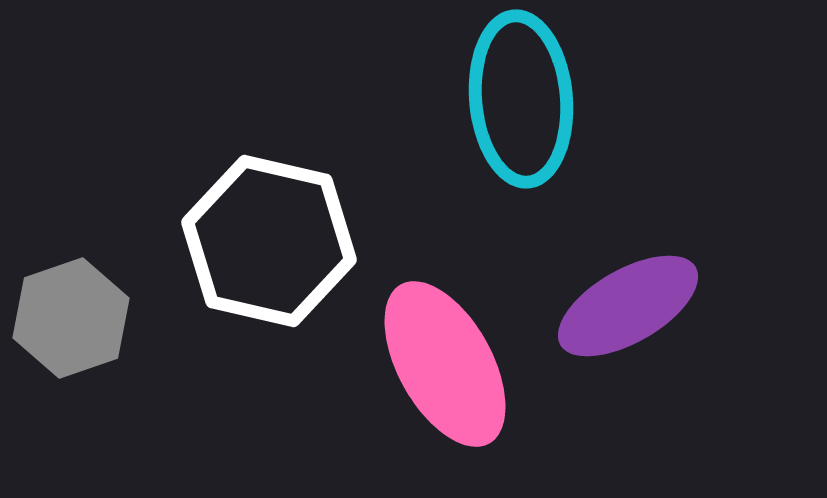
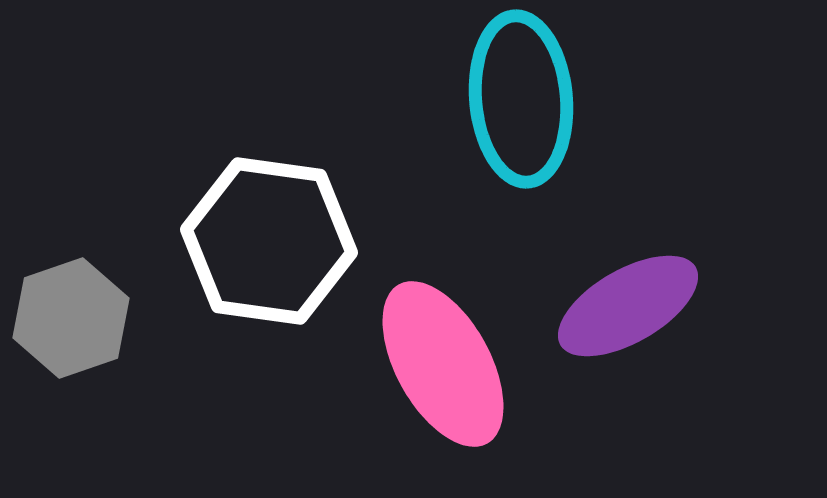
white hexagon: rotated 5 degrees counterclockwise
pink ellipse: moved 2 px left
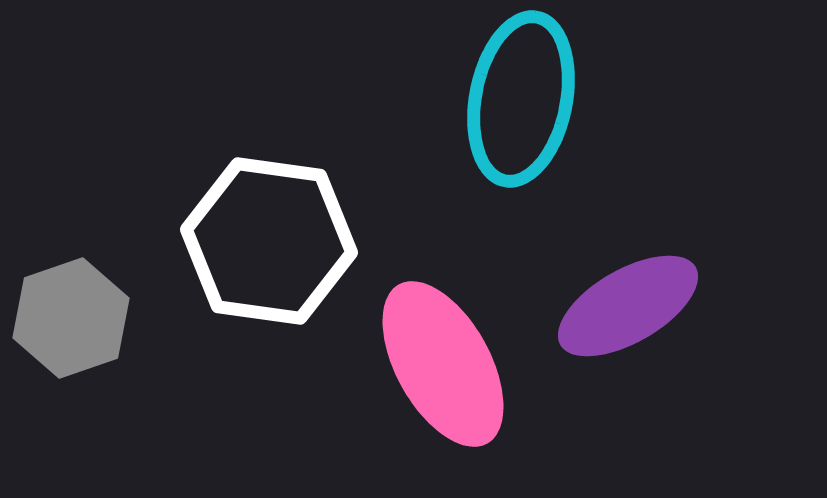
cyan ellipse: rotated 16 degrees clockwise
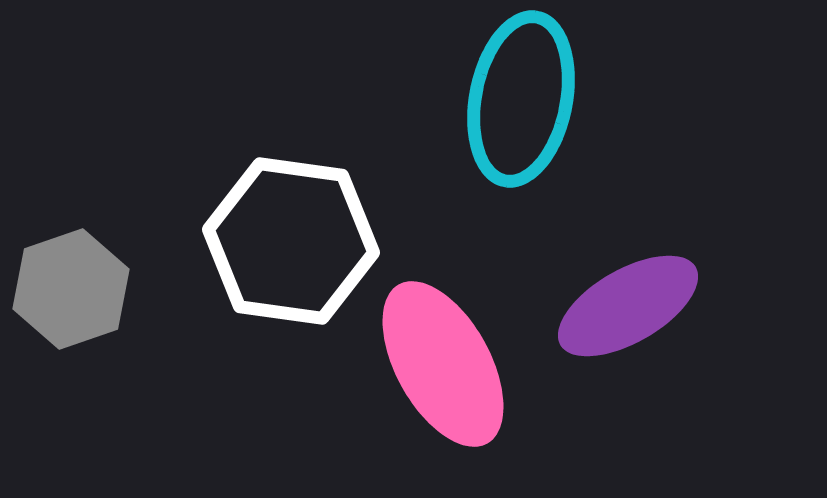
white hexagon: moved 22 px right
gray hexagon: moved 29 px up
